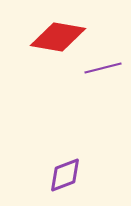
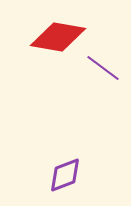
purple line: rotated 51 degrees clockwise
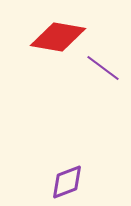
purple diamond: moved 2 px right, 7 px down
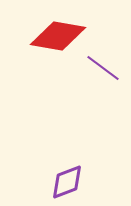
red diamond: moved 1 px up
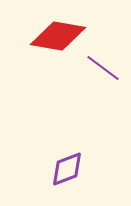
purple diamond: moved 13 px up
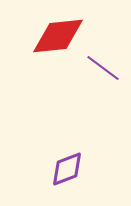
red diamond: rotated 16 degrees counterclockwise
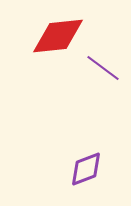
purple diamond: moved 19 px right
